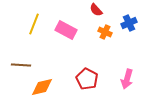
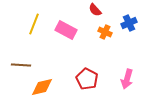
red semicircle: moved 1 px left
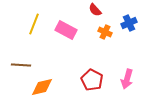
red pentagon: moved 5 px right, 1 px down
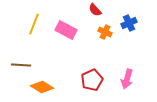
red pentagon: rotated 20 degrees clockwise
orange diamond: rotated 45 degrees clockwise
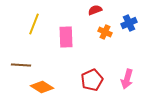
red semicircle: rotated 112 degrees clockwise
pink rectangle: moved 7 px down; rotated 60 degrees clockwise
